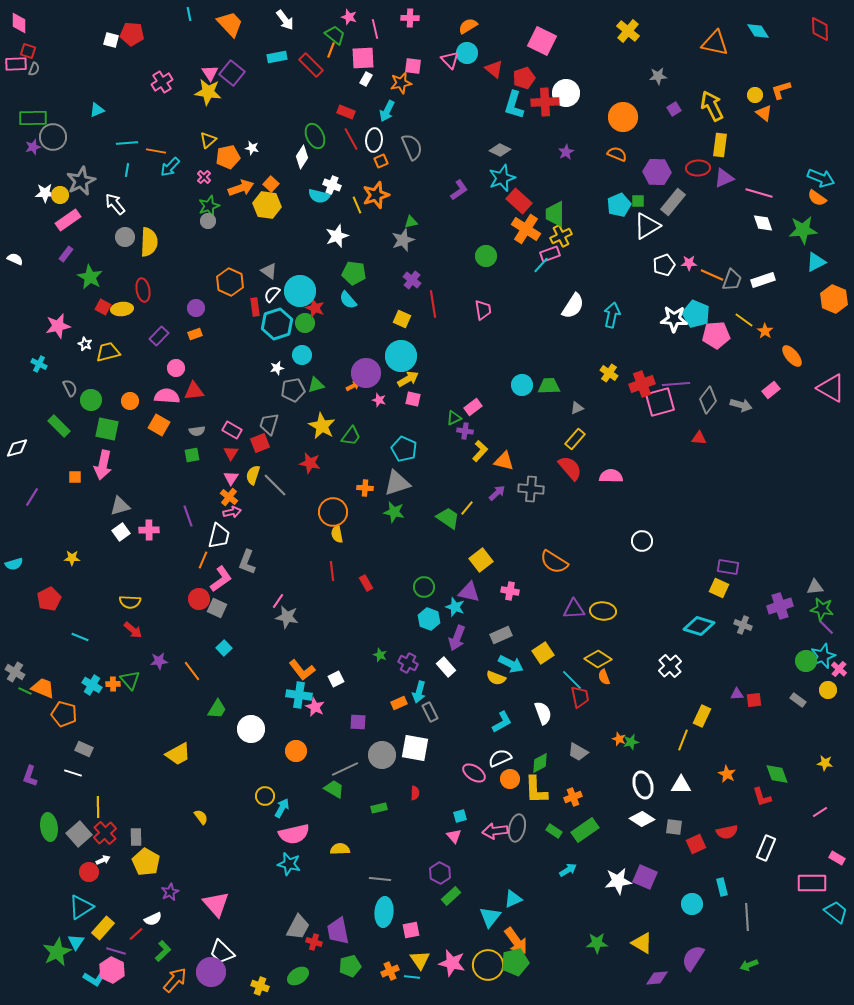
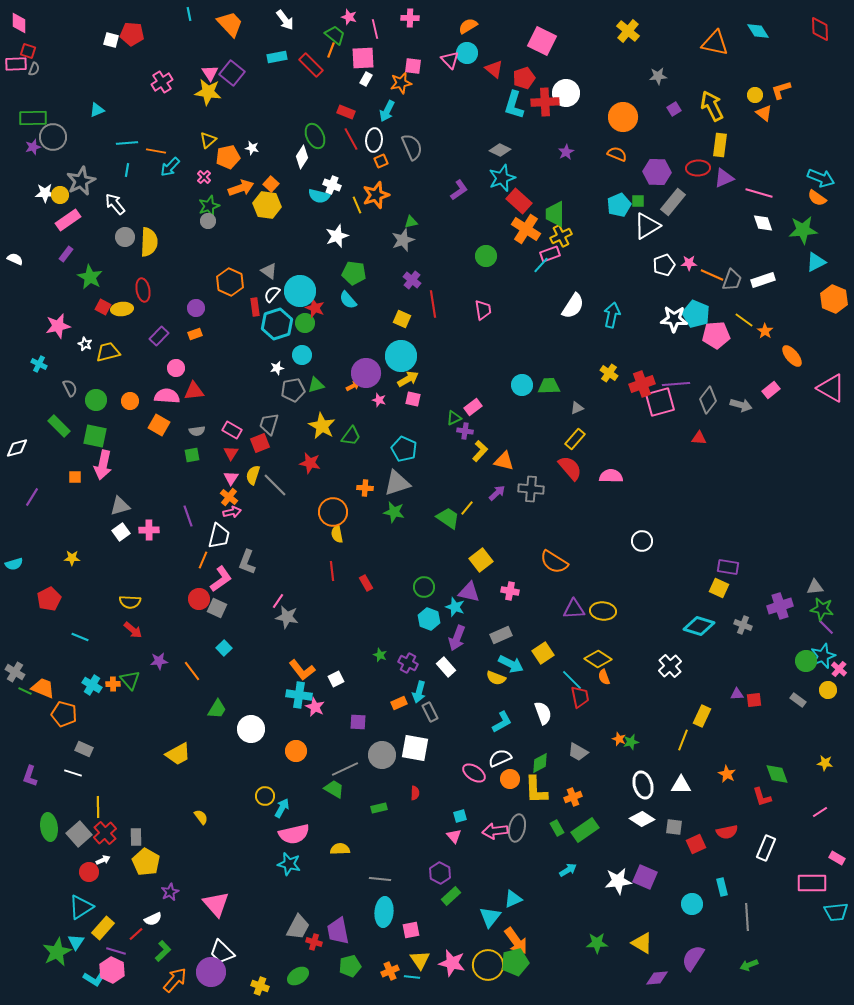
green circle at (91, 400): moved 5 px right
green square at (107, 429): moved 12 px left, 7 px down
green rectangle at (554, 831): moved 3 px right, 3 px up; rotated 28 degrees clockwise
cyan trapezoid at (836, 912): rotated 135 degrees clockwise
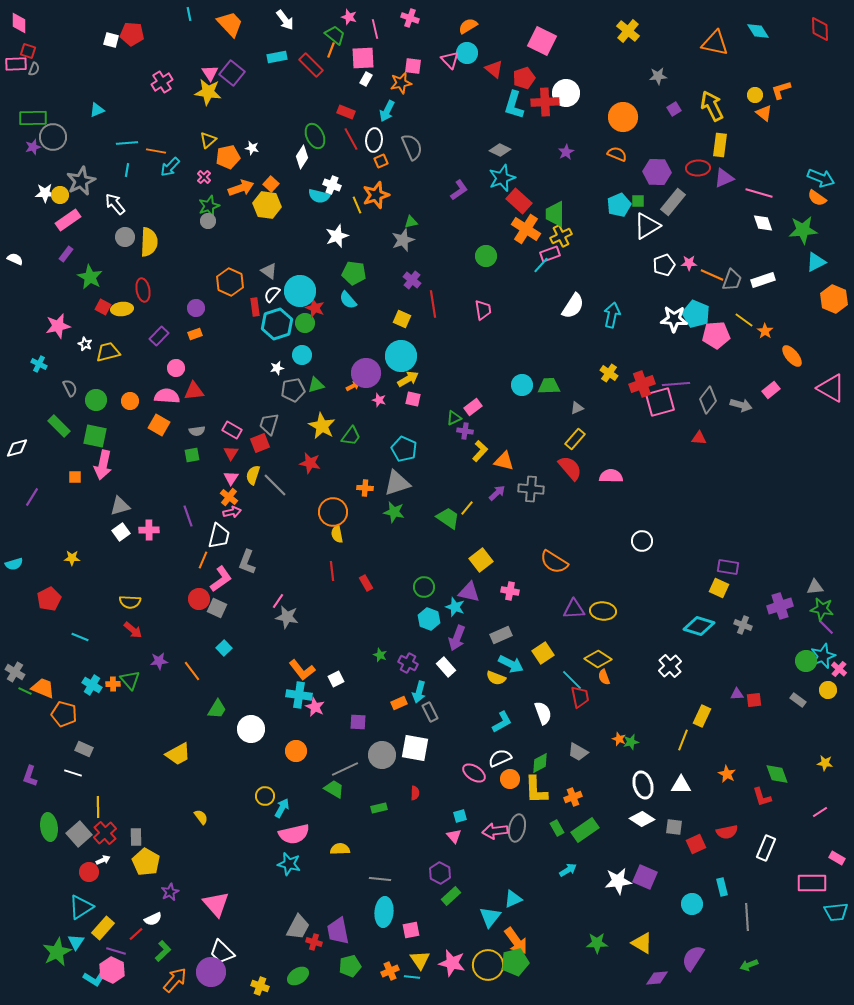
pink cross at (410, 18): rotated 18 degrees clockwise
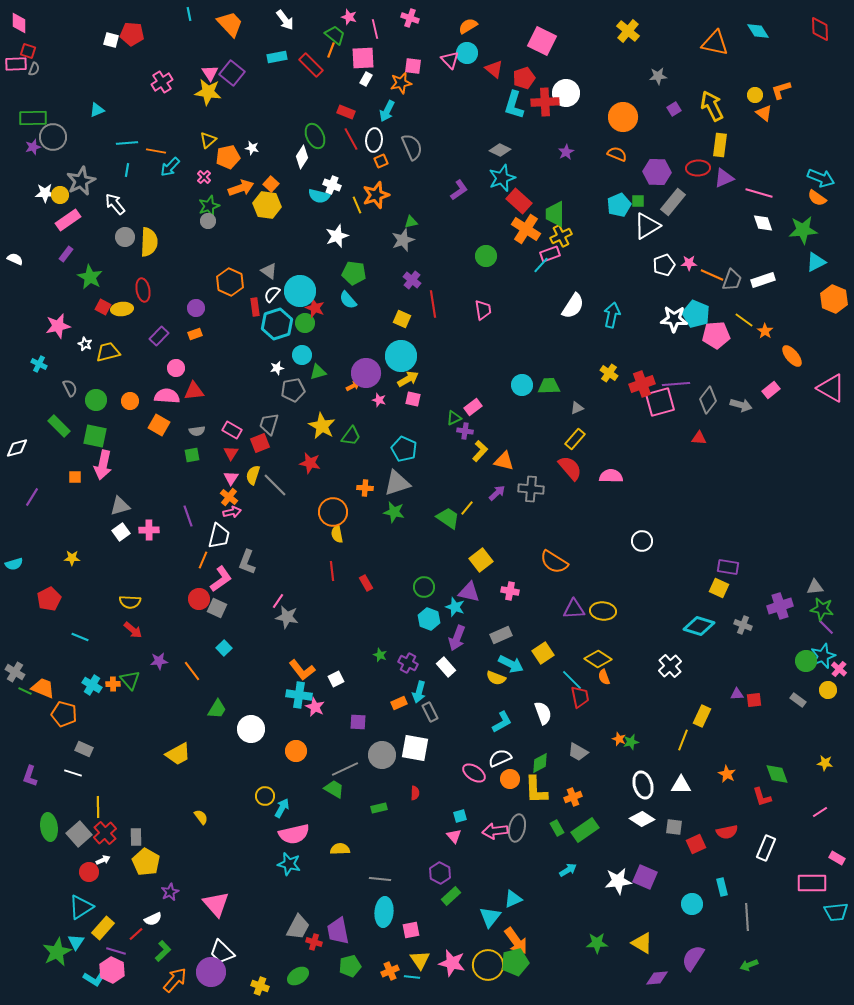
green triangle at (316, 385): moved 2 px right, 13 px up
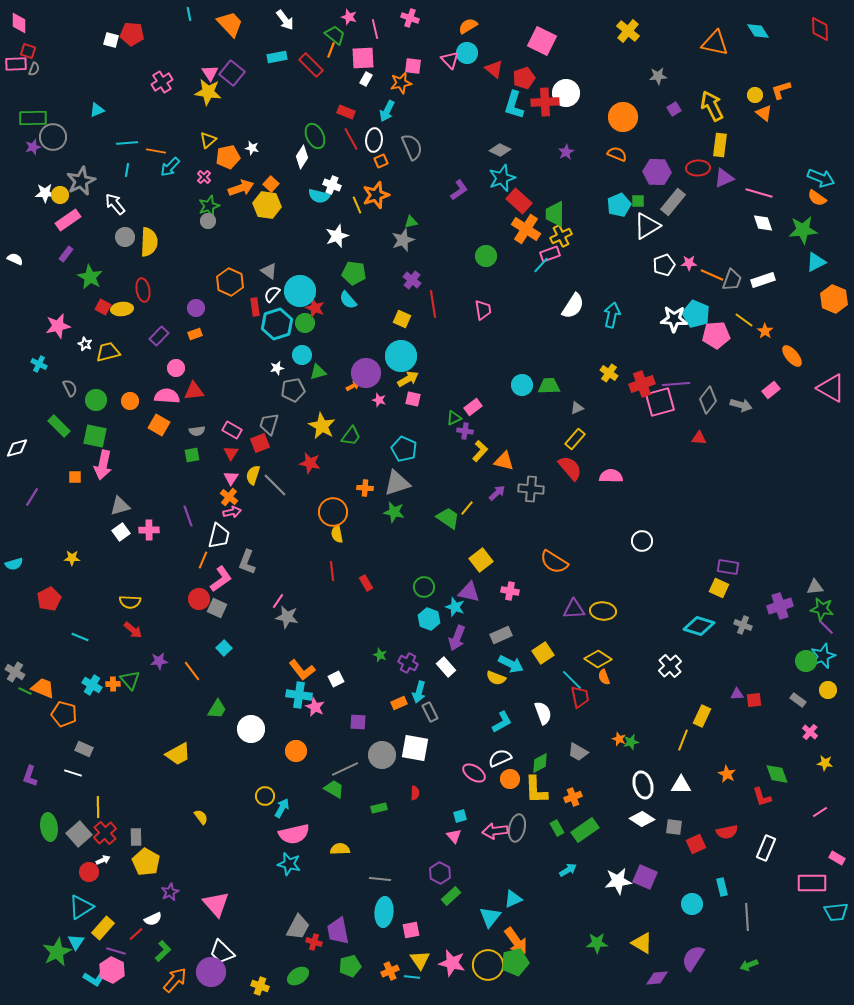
pink cross at (839, 669): moved 29 px left, 63 px down
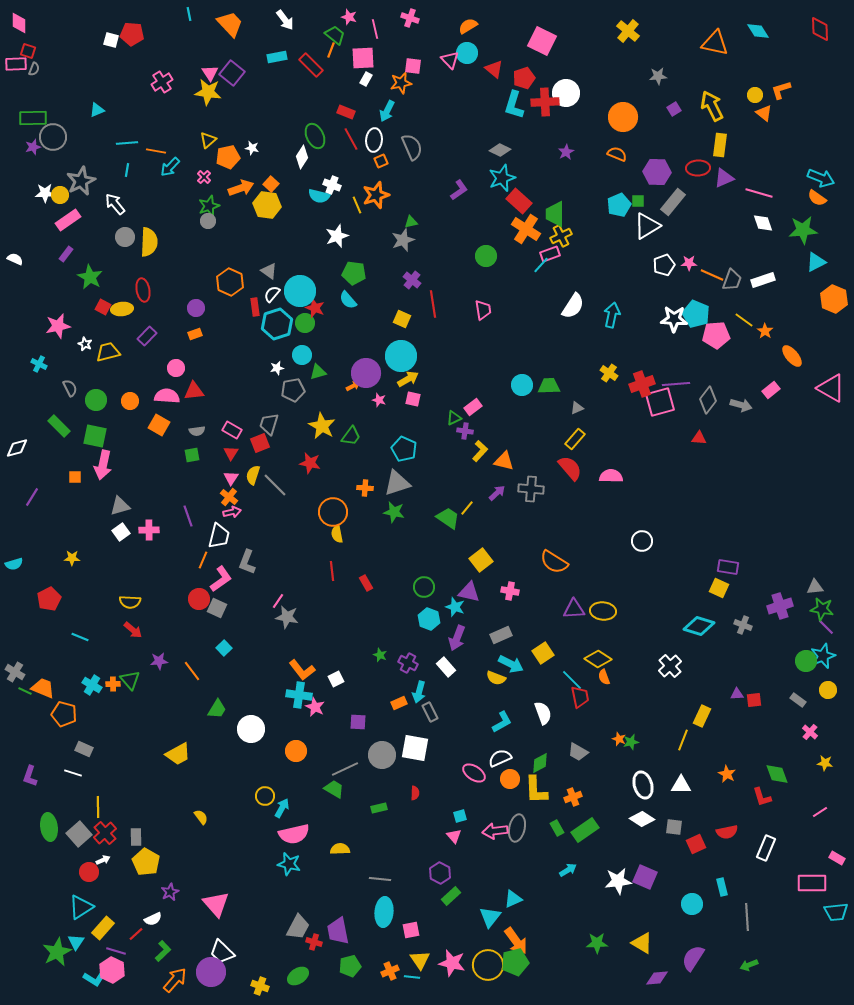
purple rectangle at (159, 336): moved 12 px left
